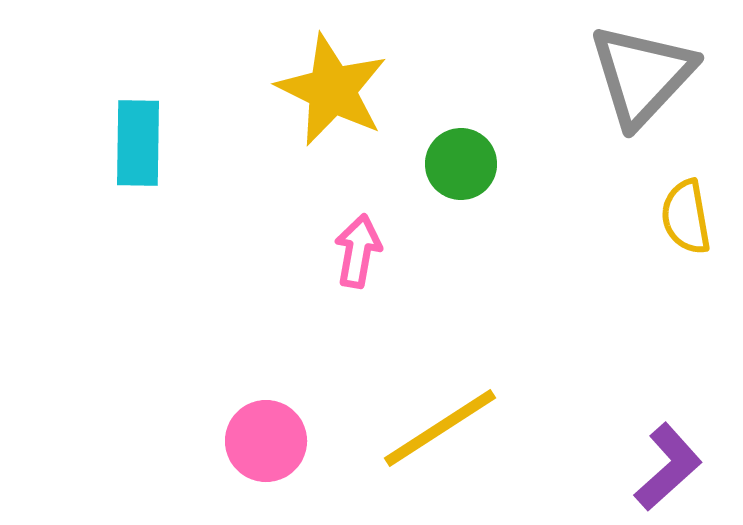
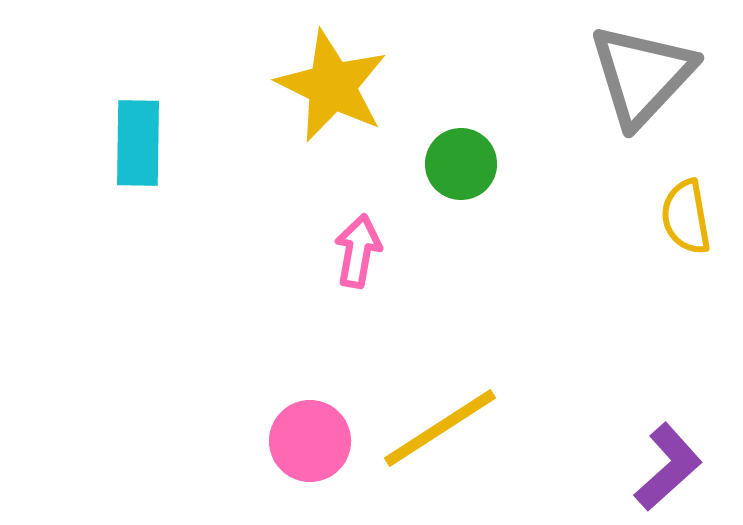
yellow star: moved 4 px up
pink circle: moved 44 px right
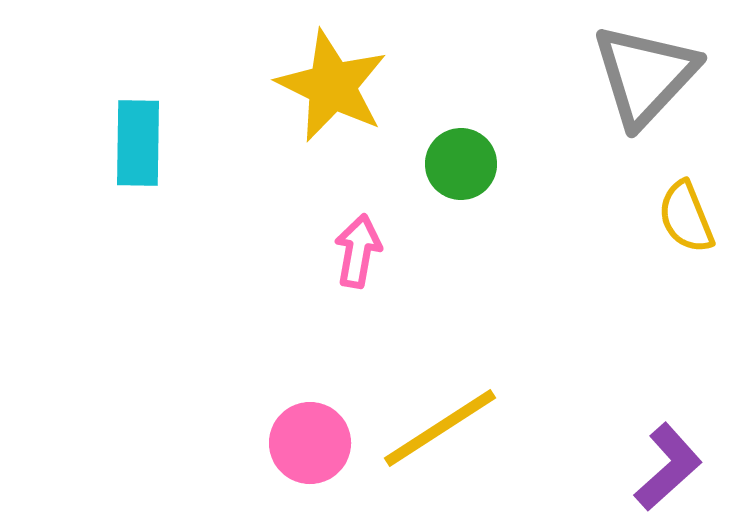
gray triangle: moved 3 px right
yellow semicircle: rotated 12 degrees counterclockwise
pink circle: moved 2 px down
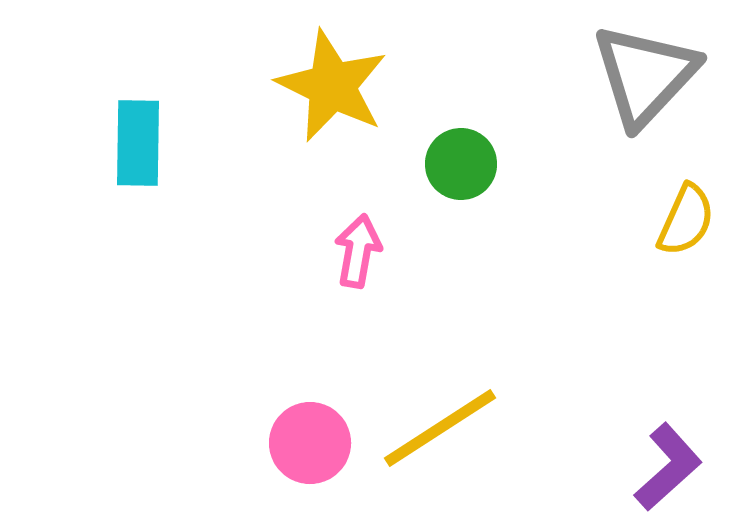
yellow semicircle: moved 3 px down; rotated 134 degrees counterclockwise
